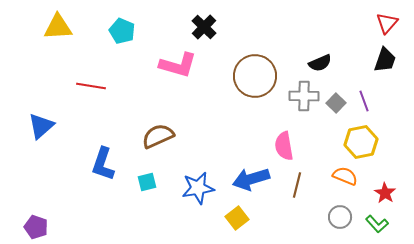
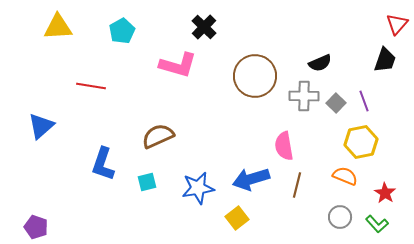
red triangle: moved 10 px right, 1 px down
cyan pentagon: rotated 20 degrees clockwise
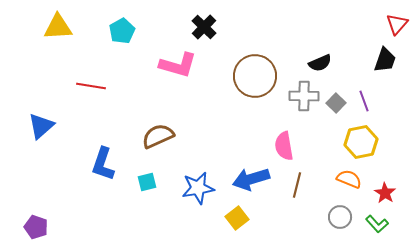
orange semicircle: moved 4 px right, 3 px down
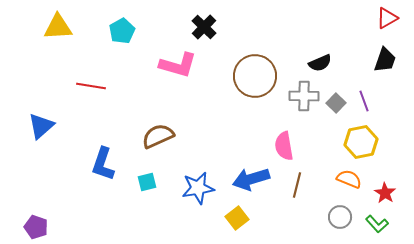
red triangle: moved 10 px left, 6 px up; rotated 20 degrees clockwise
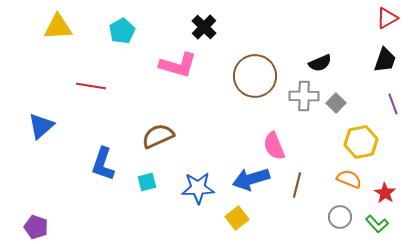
purple line: moved 29 px right, 3 px down
pink semicircle: moved 10 px left; rotated 12 degrees counterclockwise
blue star: rotated 8 degrees clockwise
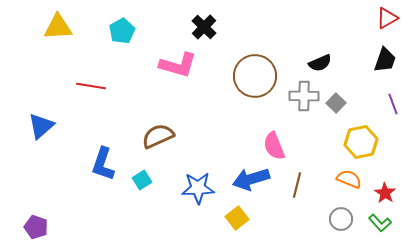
cyan square: moved 5 px left, 2 px up; rotated 18 degrees counterclockwise
gray circle: moved 1 px right, 2 px down
green L-shape: moved 3 px right, 1 px up
